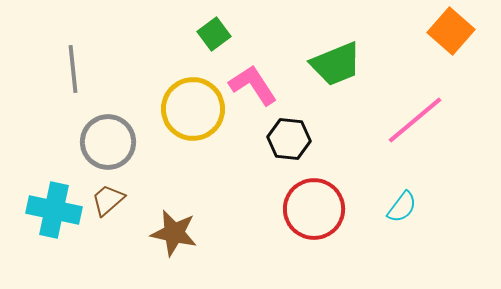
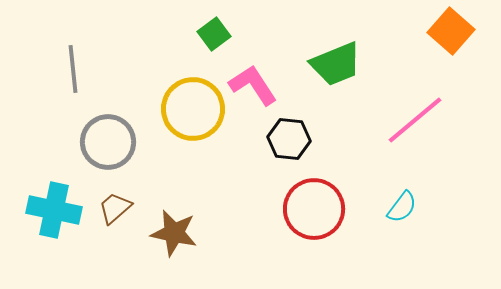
brown trapezoid: moved 7 px right, 8 px down
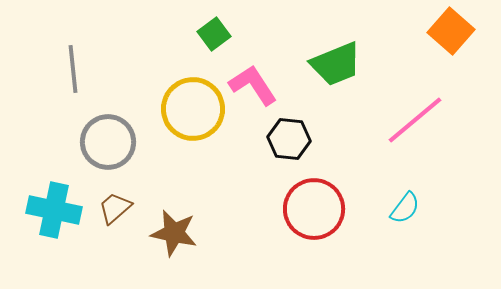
cyan semicircle: moved 3 px right, 1 px down
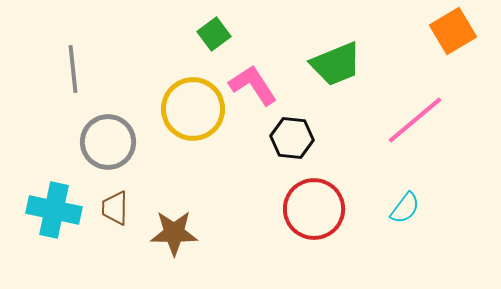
orange square: moved 2 px right; rotated 18 degrees clockwise
black hexagon: moved 3 px right, 1 px up
brown trapezoid: rotated 48 degrees counterclockwise
brown star: rotated 12 degrees counterclockwise
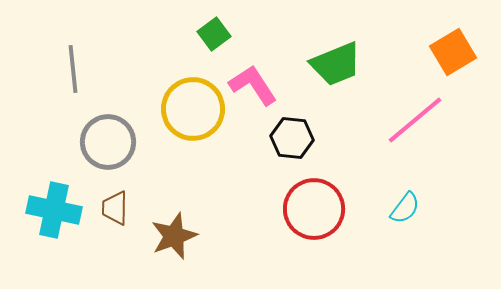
orange square: moved 21 px down
brown star: moved 3 px down; rotated 21 degrees counterclockwise
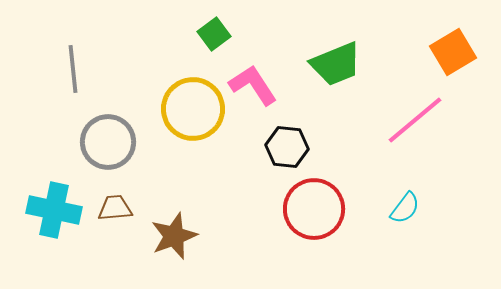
black hexagon: moved 5 px left, 9 px down
brown trapezoid: rotated 84 degrees clockwise
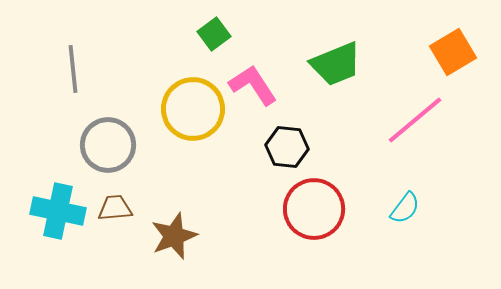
gray circle: moved 3 px down
cyan cross: moved 4 px right, 1 px down
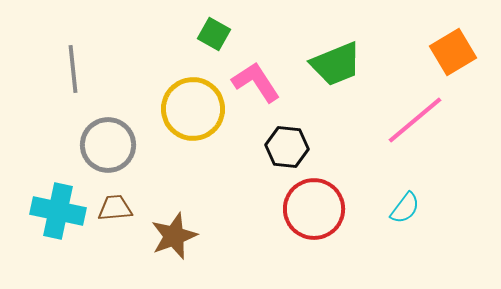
green square: rotated 24 degrees counterclockwise
pink L-shape: moved 3 px right, 3 px up
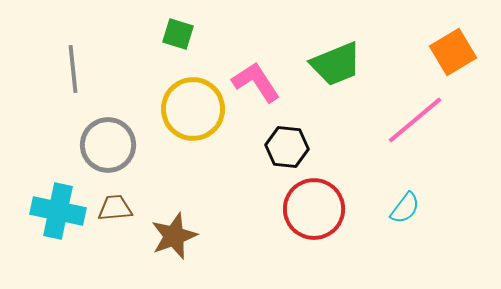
green square: moved 36 px left; rotated 12 degrees counterclockwise
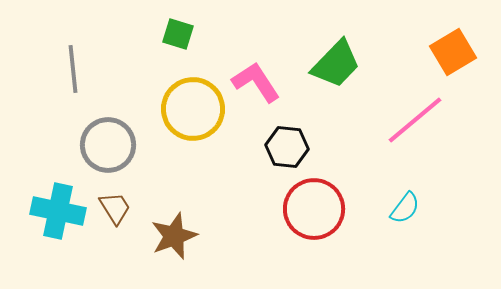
green trapezoid: rotated 24 degrees counterclockwise
brown trapezoid: rotated 63 degrees clockwise
